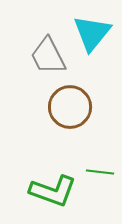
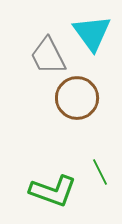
cyan triangle: rotated 15 degrees counterclockwise
brown circle: moved 7 px right, 9 px up
green line: rotated 56 degrees clockwise
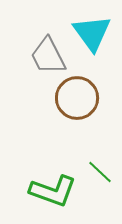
green line: rotated 20 degrees counterclockwise
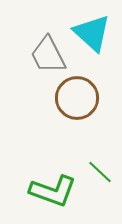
cyan triangle: rotated 12 degrees counterclockwise
gray trapezoid: moved 1 px up
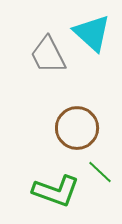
brown circle: moved 30 px down
green L-shape: moved 3 px right
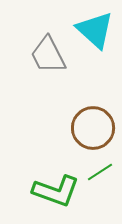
cyan triangle: moved 3 px right, 3 px up
brown circle: moved 16 px right
green line: rotated 76 degrees counterclockwise
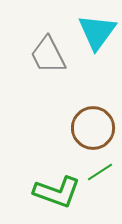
cyan triangle: moved 2 px right, 2 px down; rotated 24 degrees clockwise
green L-shape: moved 1 px right, 1 px down
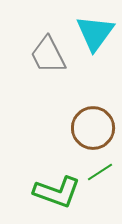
cyan triangle: moved 2 px left, 1 px down
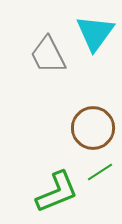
green L-shape: rotated 42 degrees counterclockwise
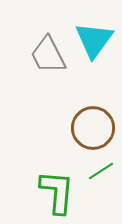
cyan triangle: moved 1 px left, 7 px down
green line: moved 1 px right, 1 px up
green L-shape: rotated 63 degrees counterclockwise
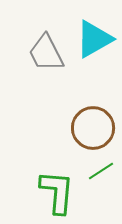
cyan triangle: moved 1 px up; rotated 24 degrees clockwise
gray trapezoid: moved 2 px left, 2 px up
